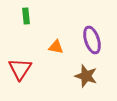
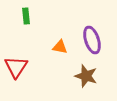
orange triangle: moved 4 px right
red triangle: moved 4 px left, 2 px up
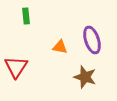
brown star: moved 1 px left, 1 px down
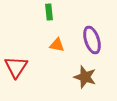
green rectangle: moved 23 px right, 4 px up
orange triangle: moved 3 px left, 2 px up
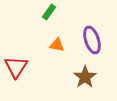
green rectangle: rotated 42 degrees clockwise
brown star: rotated 20 degrees clockwise
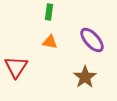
green rectangle: rotated 28 degrees counterclockwise
purple ellipse: rotated 24 degrees counterclockwise
orange triangle: moved 7 px left, 3 px up
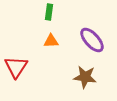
orange triangle: moved 1 px right, 1 px up; rotated 14 degrees counterclockwise
brown star: rotated 30 degrees counterclockwise
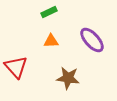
green rectangle: rotated 56 degrees clockwise
red triangle: rotated 15 degrees counterclockwise
brown star: moved 17 px left, 1 px down
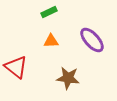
red triangle: rotated 10 degrees counterclockwise
